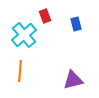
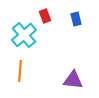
blue rectangle: moved 5 px up
purple triangle: rotated 20 degrees clockwise
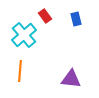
red rectangle: rotated 16 degrees counterclockwise
purple triangle: moved 2 px left, 1 px up
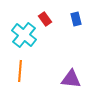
red rectangle: moved 3 px down
cyan cross: rotated 10 degrees counterclockwise
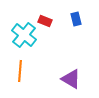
red rectangle: moved 2 px down; rotated 32 degrees counterclockwise
purple triangle: rotated 25 degrees clockwise
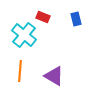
red rectangle: moved 2 px left, 4 px up
purple triangle: moved 17 px left, 3 px up
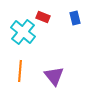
blue rectangle: moved 1 px left, 1 px up
cyan cross: moved 1 px left, 3 px up
purple triangle: rotated 20 degrees clockwise
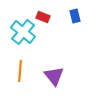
blue rectangle: moved 2 px up
